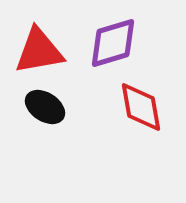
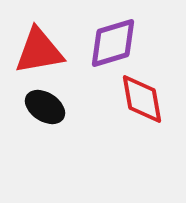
red diamond: moved 1 px right, 8 px up
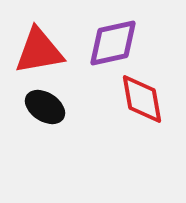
purple diamond: rotated 4 degrees clockwise
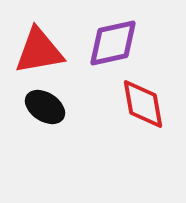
red diamond: moved 1 px right, 5 px down
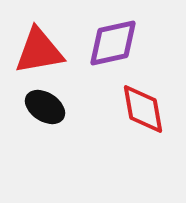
red diamond: moved 5 px down
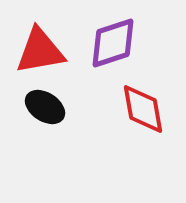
purple diamond: rotated 6 degrees counterclockwise
red triangle: moved 1 px right
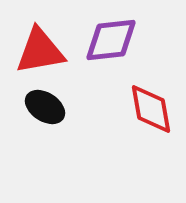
purple diamond: moved 2 px left, 3 px up; rotated 12 degrees clockwise
red diamond: moved 8 px right
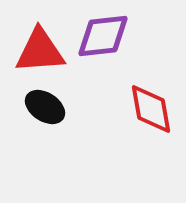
purple diamond: moved 8 px left, 4 px up
red triangle: rotated 6 degrees clockwise
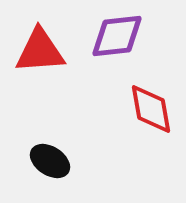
purple diamond: moved 14 px right
black ellipse: moved 5 px right, 54 px down
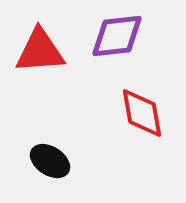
red diamond: moved 9 px left, 4 px down
